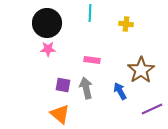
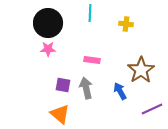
black circle: moved 1 px right
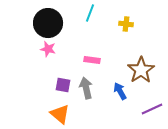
cyan line: rotated 18 degrees clockwise
pink star: rotated 14 degrees clockwise
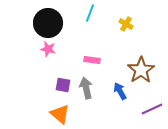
yellow cross: rotated 24 degrees clockwise
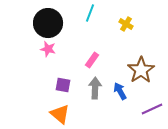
pink rectangle: rotated 63 degrees counterclockwise
gray arrow: moved 9 px right; rotated 15 degrees clockwise
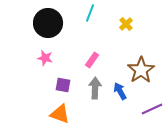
yellow cross: rotated 16 degrees clockwise
pink star: moved 3 px left, 9 px down
orange triangle: rotated 20 degrees counterclockwise
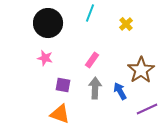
purple line: moved 5 px left
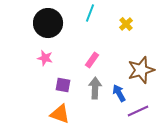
brown star: rotated 16 degrees clockwise
blue arrow: moved 1 px left, 2 px down
purple line: moved 9 px left, 2 px down
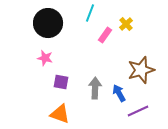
pink rectangle: moved 13 px right, 25 px up
purple square: moved 2 px left, 3 px up
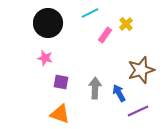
cyan line: rotated 42 degrees clockwise
